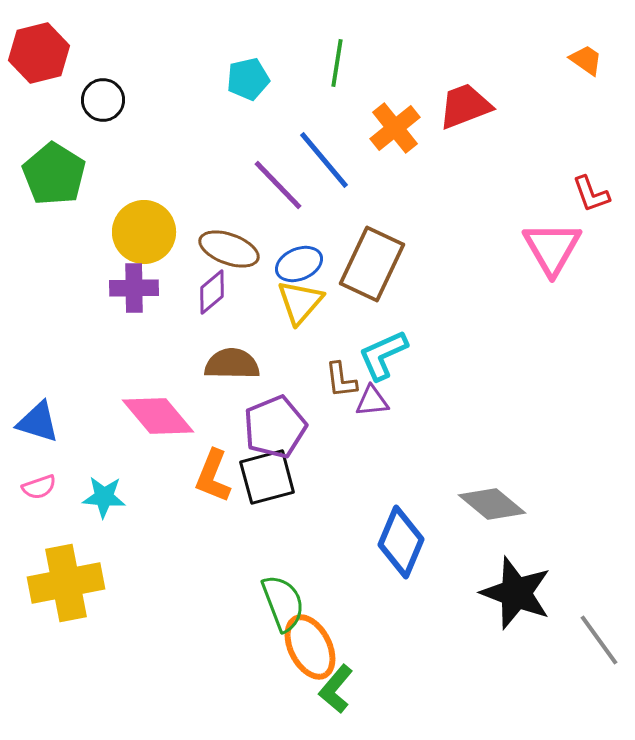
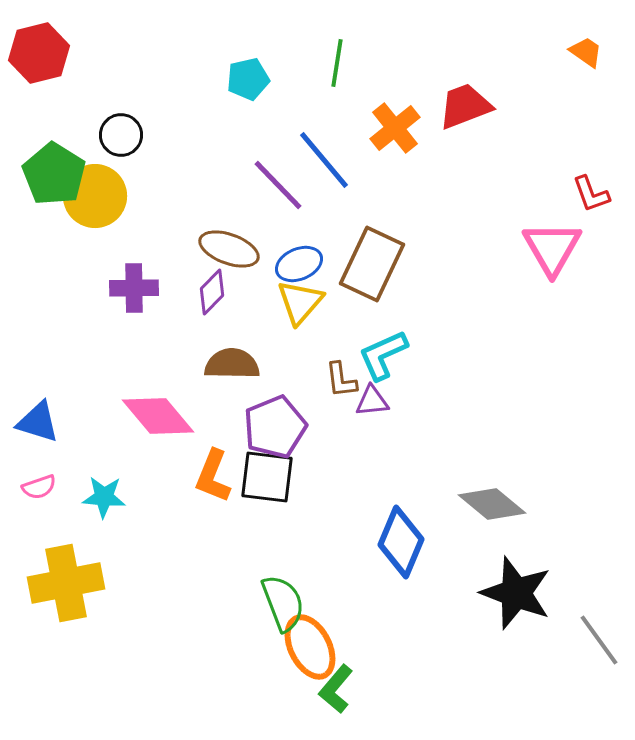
orange trapezoid: moved 8 px up
black circle: moved 18 px right, 35 px down
yellow circle: moved 49 px left, 36 px up
purple diamond: rotated 6 degrees counterclockwise
black square: rotated 22 degrees clockwise
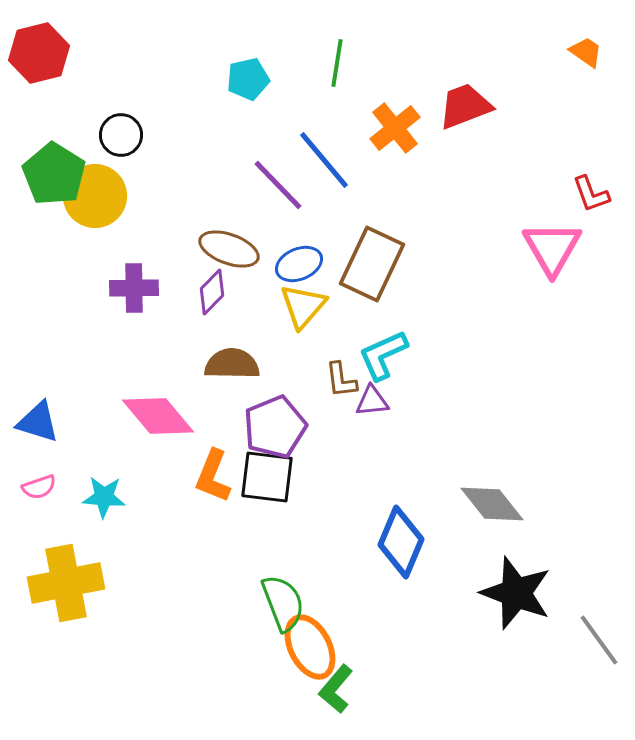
yellow triangle: moved 3 px right, 4 px down
gray diamond: rotated 12 degrees clockwise
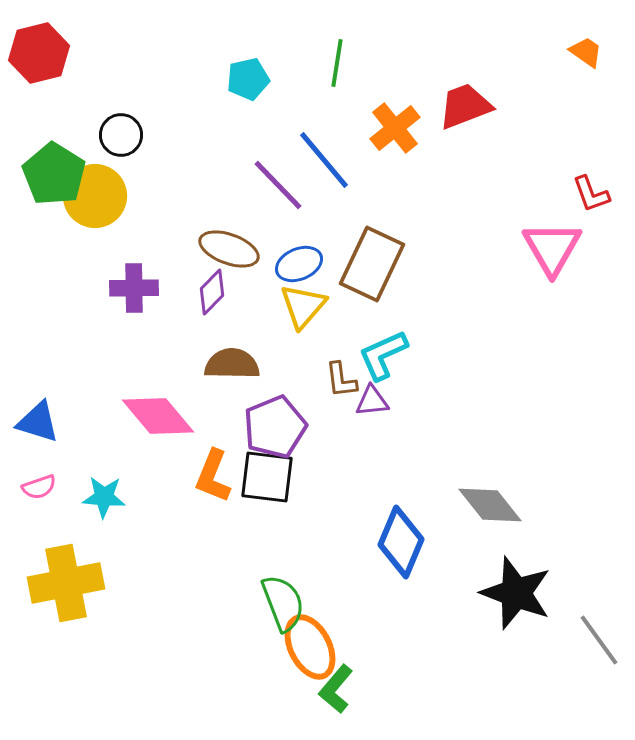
gray diamond: moved 2 px left, 1 px down
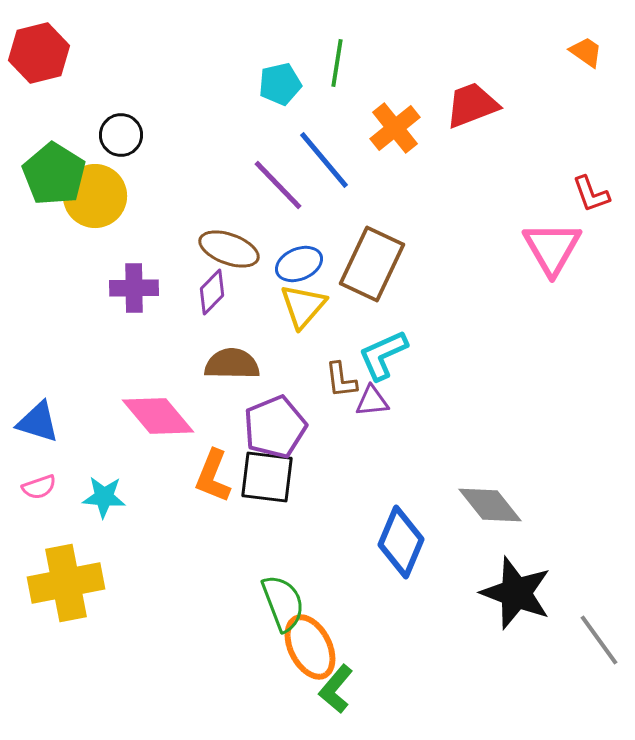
cyan pentagon: moved 32 px right, 5 px down
red trapezoid: moved 7 px right, 1 px up
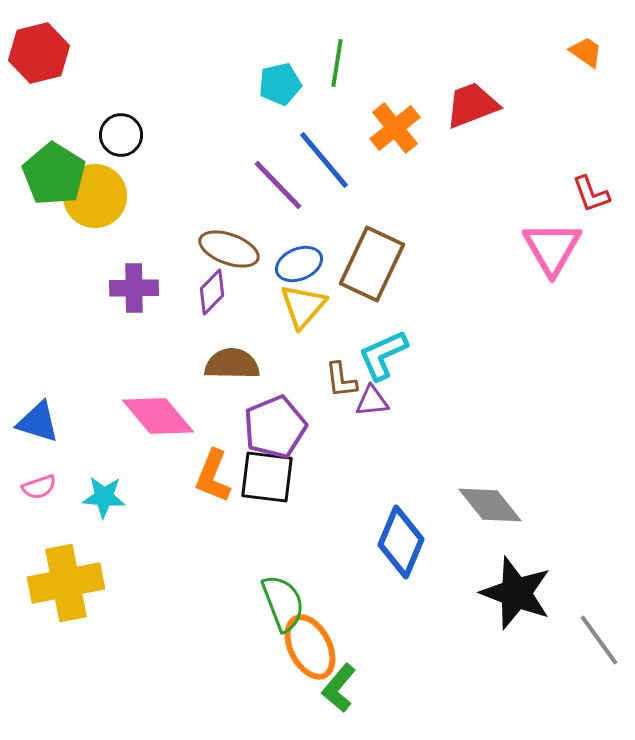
green L-shape: moved 3 px right, 1 px up
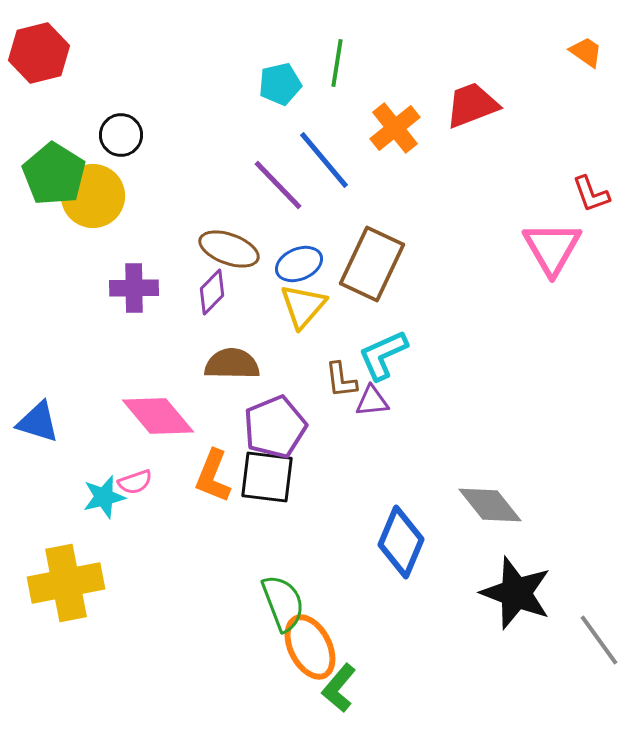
yellow circle: moved 2 px left
pink semicircle: moved 96 px right, 5 px up
cyan star: rotated 18 degrees counterclockwise
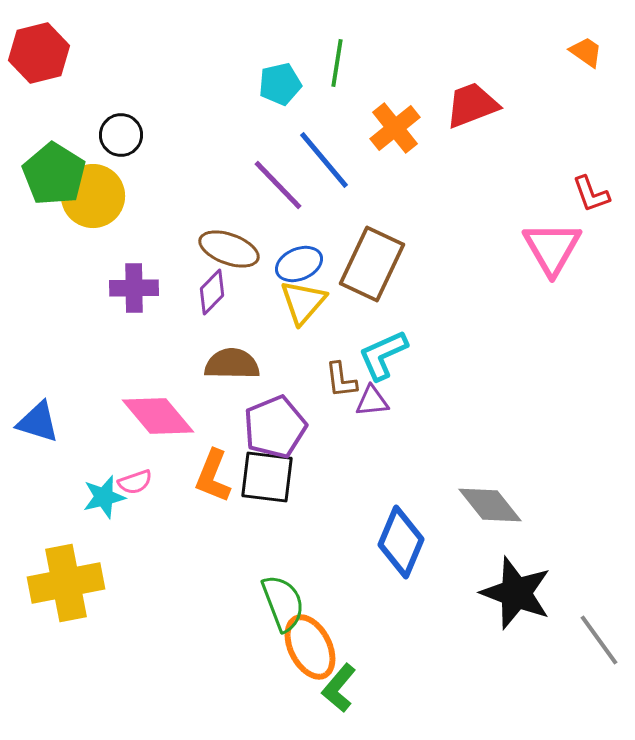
yellow triangle: moved 4 px up
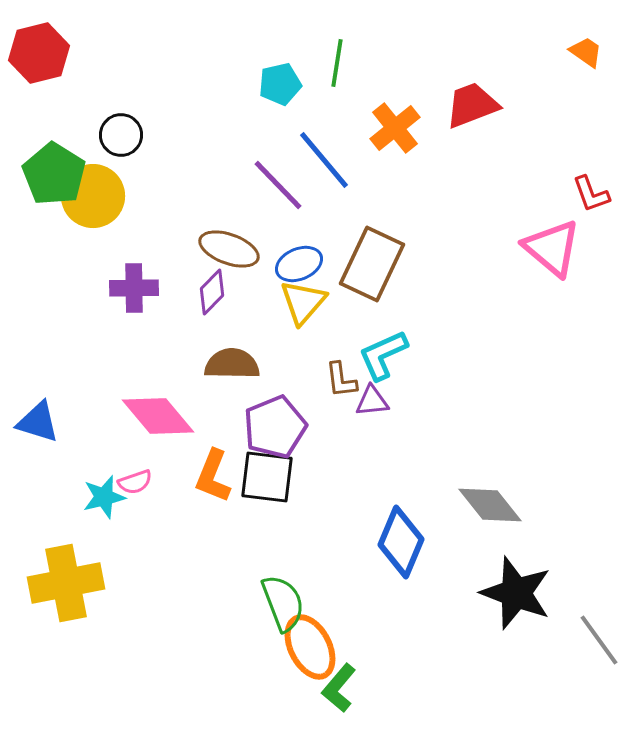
pink triangle: rotated 20 degrees counterclockwise
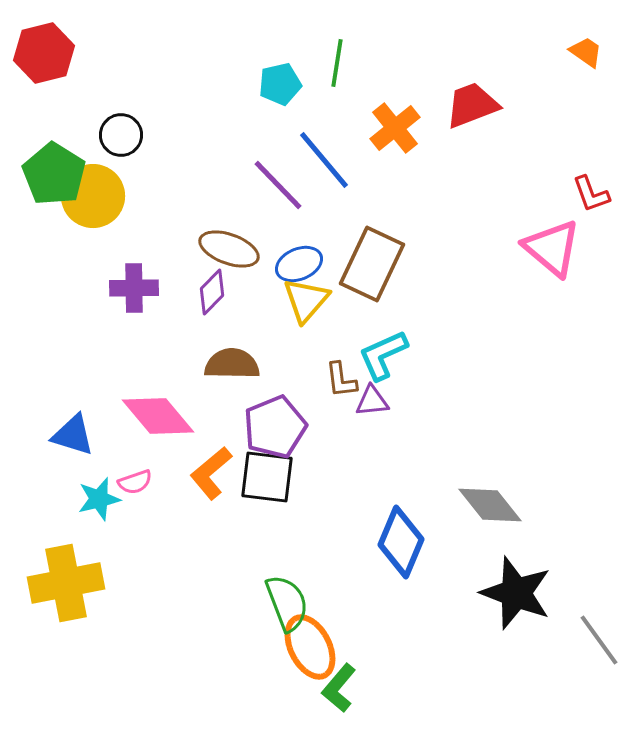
red hexagon: moved 5 px right
yellow triangle: moved 3 px right, 2 px up
blue triangle: moved 35 px right, 13 px down
orange L-shape: moved 2 px left, 3 px up; rotated 28 degrees clockwise
cyan star: moved 5 px left, 2 px down
green semicircle: moved 4 px right
